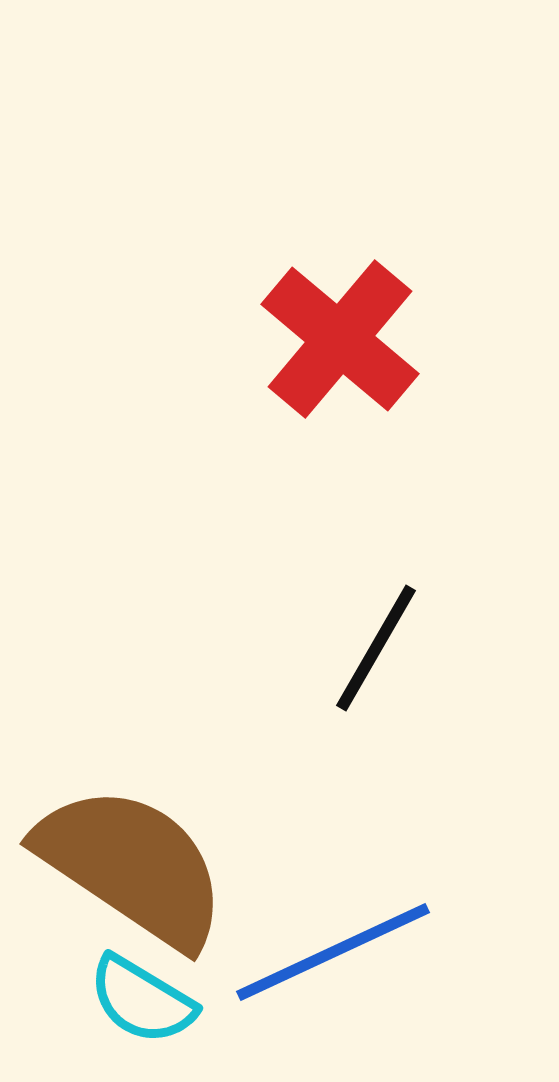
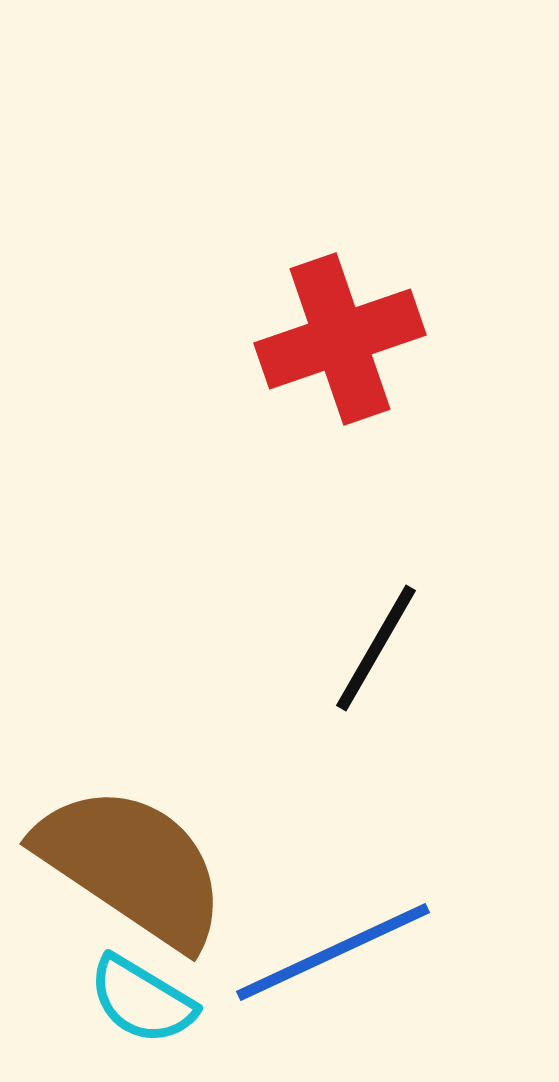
red cross: rotated 31 degrees clockwise
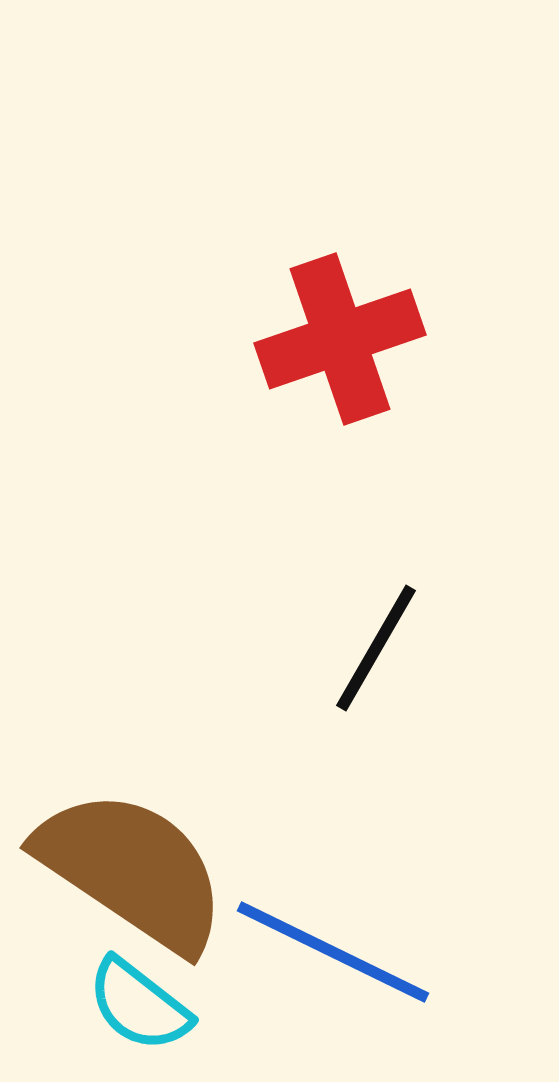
brown semicircle: moved 4 px down
blue line: rotated 51 degrees clockwise
cyan semicircle: moved 3 px left, 5 px down; rotated 7 degrees clockwise
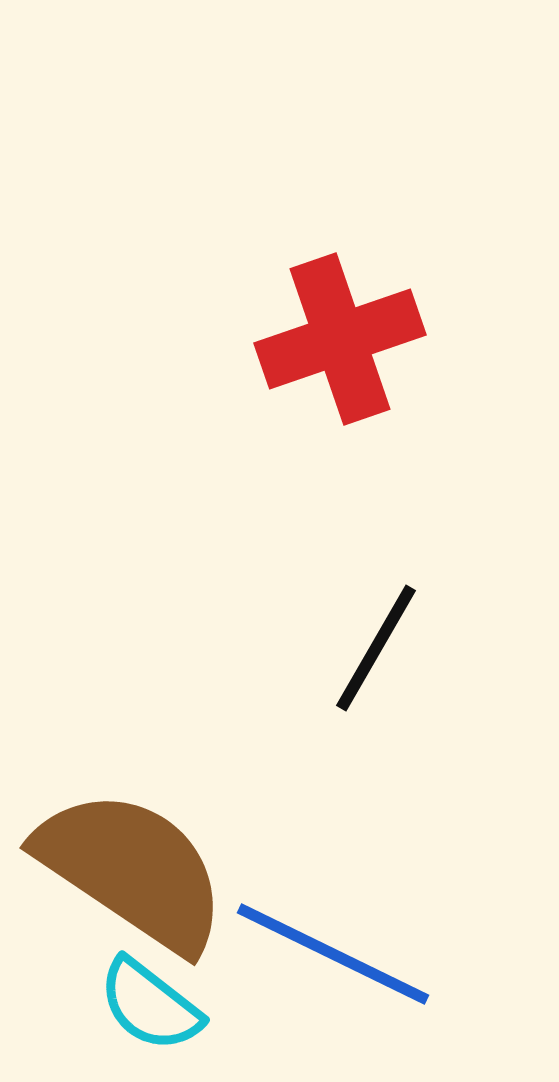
blue line: moved 2 px down
cyan semicircle: moved 11 px right
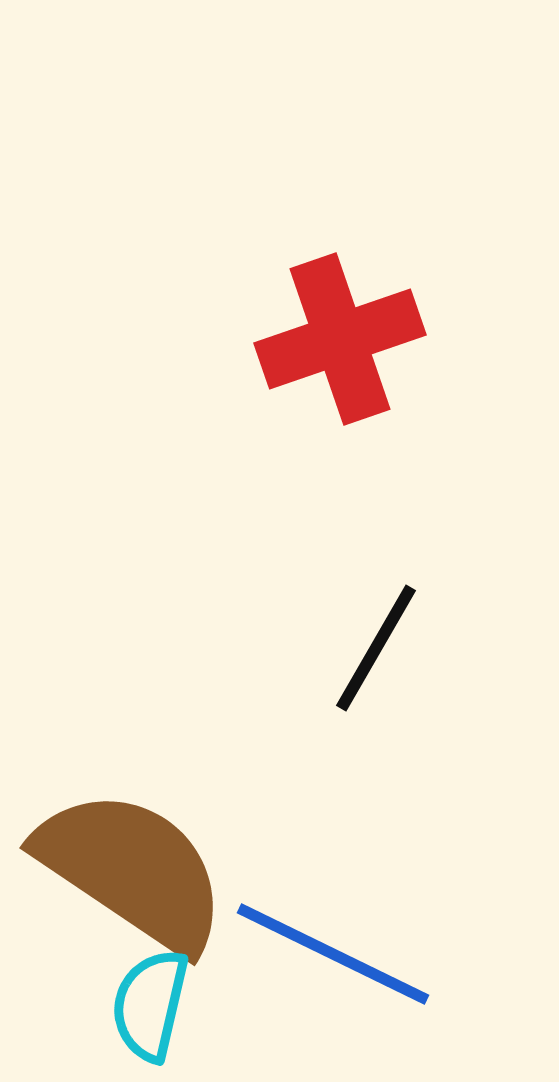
cyan semicircle: rotated 65 degrees clockwise
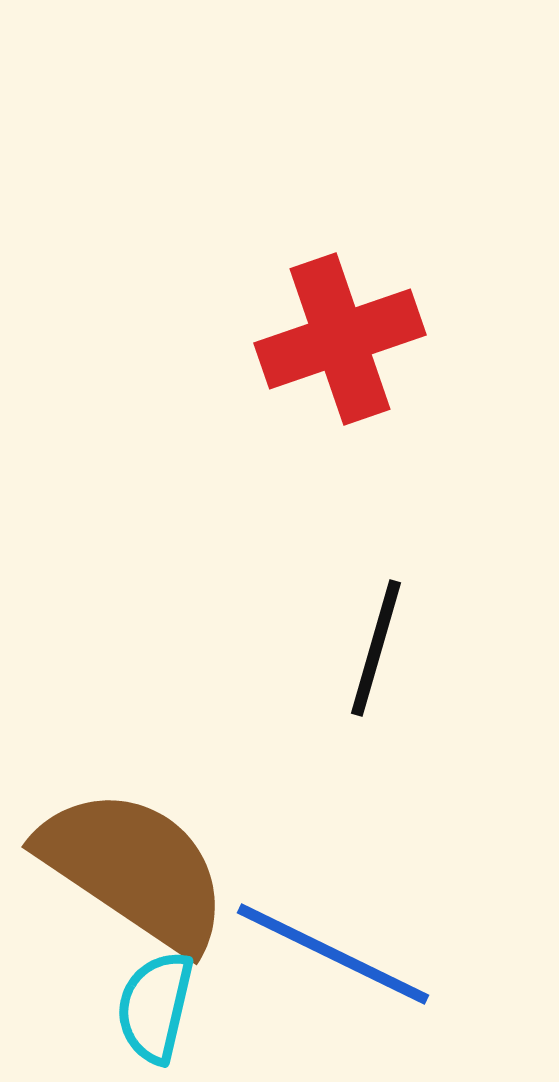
black line: rotated 14 degrees counterclockwise
brown semicircle: moved 2 px right, 1 px up
cyan semicircle: moved 5 px right, 2 px down
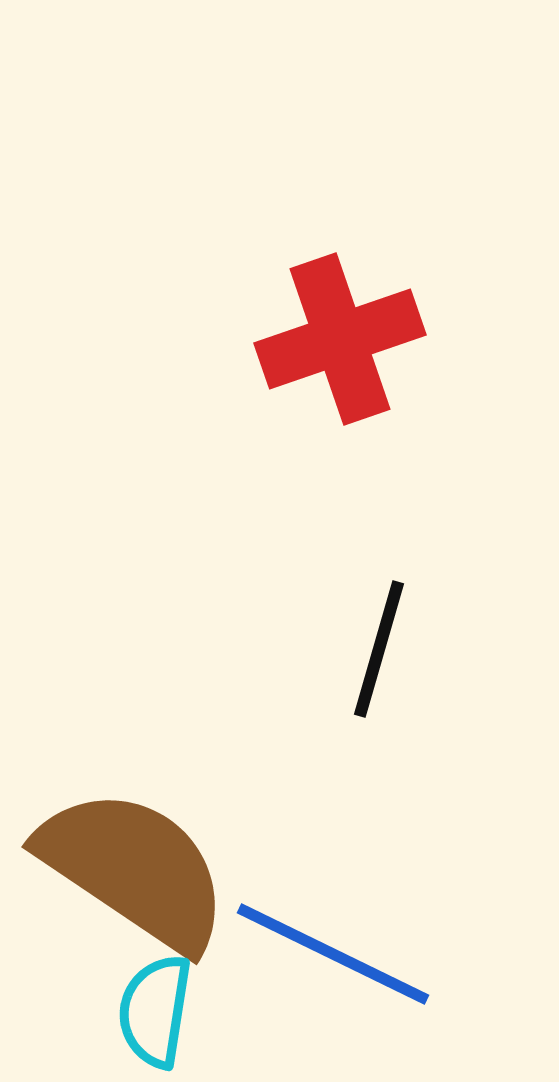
black line: moved 3 px right, 1 px down
cyan semicircle: moved 4 px down; rotated 4 degrees counterclockwise
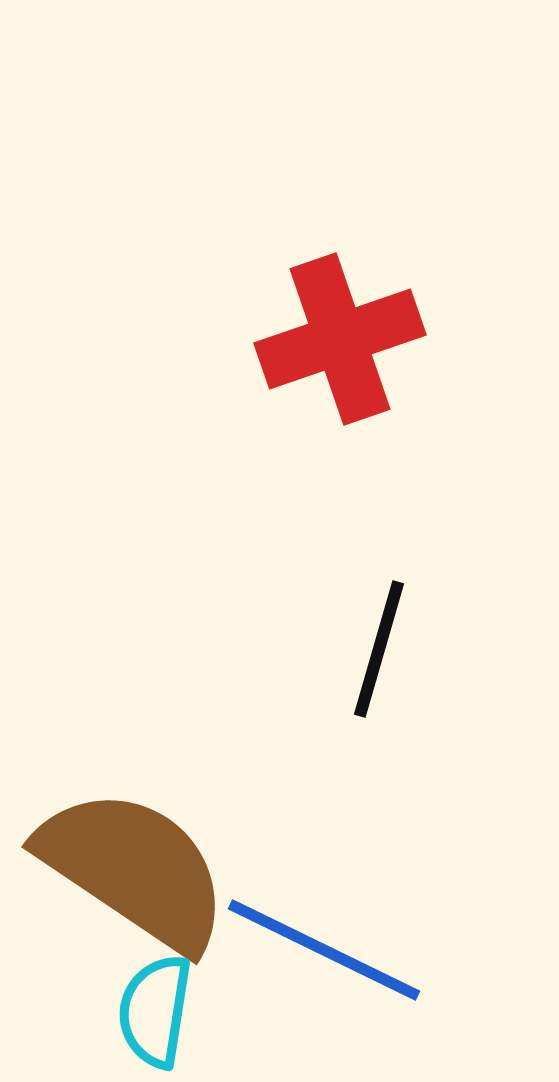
blue line: moved 9 px left, 4 px up
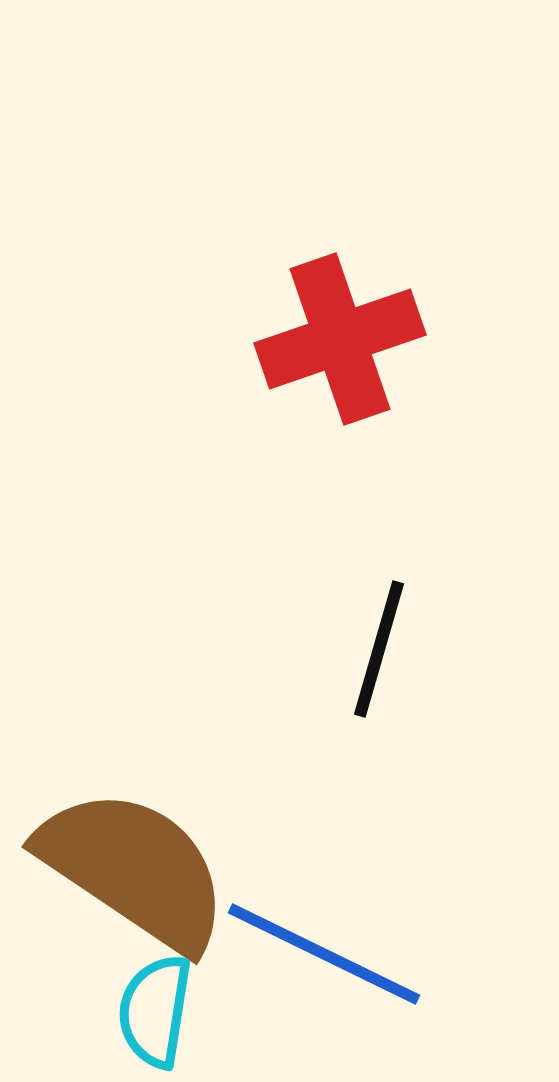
blue line: moved 4 px down
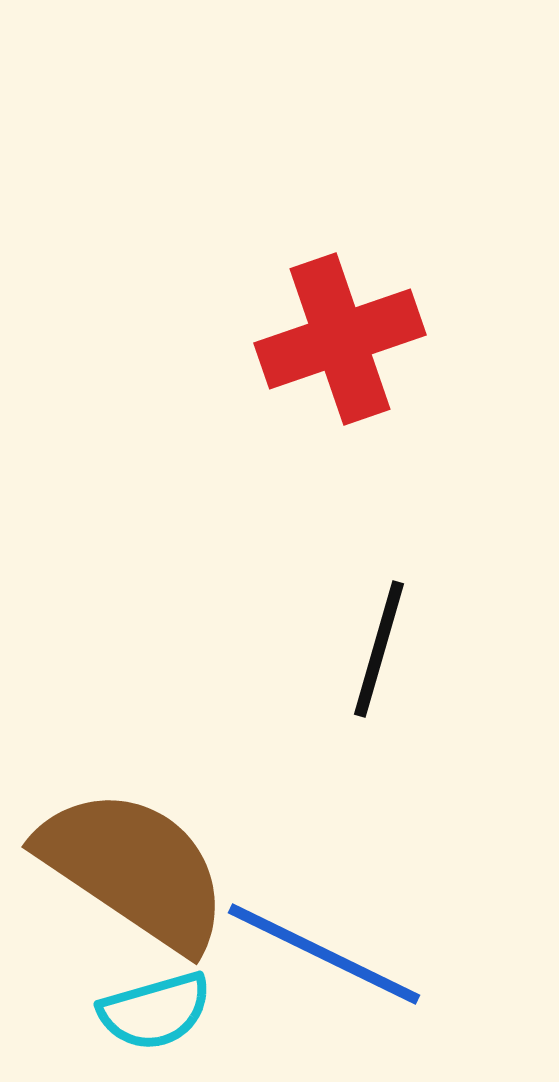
cyan semicircle: rotated 115 degrees counterclockwise
